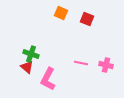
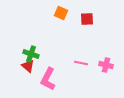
red square: rotated 24 degrees counterclockwise
red triangle: moved 1 px right, 1 px up
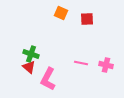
red triangle: moved 1 px right, 1 px down
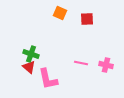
orange square: moved 1 px left
pink L-shape: rotated 40 degrees counterclockwise
